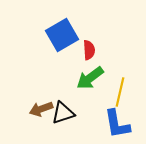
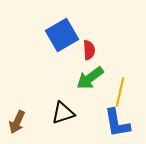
brown arrow: moved 24 px left, 13 px down; rotated 45 degrees counterclockwise
blue L-shape: moved 1 px up
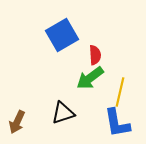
red semicircle: moved 6 px right, 5 px down
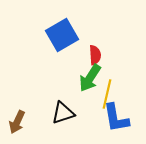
green arrow: rotated 20 degrees counterclockwise
yellow line: moved 13 px left, 2 px down
blue L-shape: moved 1 px left, 5 px up
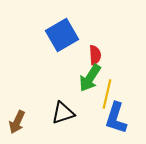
blue L-shape: rotated 28 degrees clockwise
